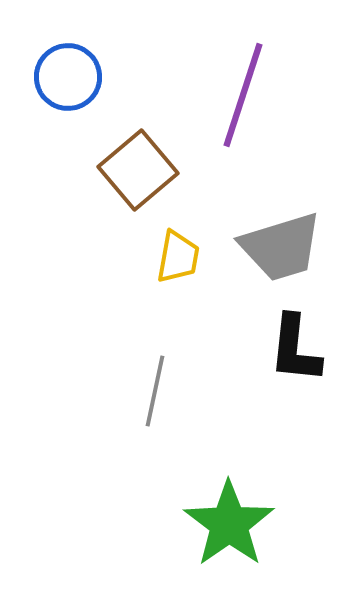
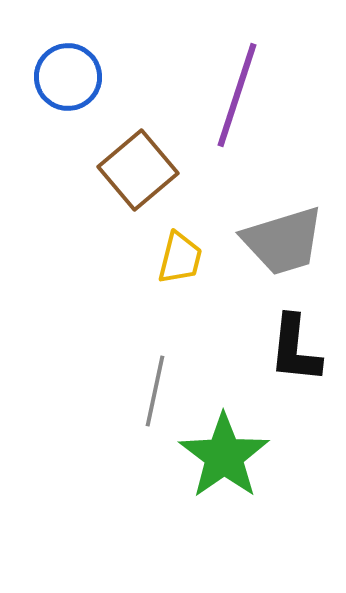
purple line: moved 6 px left
gray trapezoid: moved 2 px right, 6 px up
yellow trapezoid: moved 2 px right, 1 px down; rotated 4 degrees clockwise
green star: moved 5 px left, 68 px up
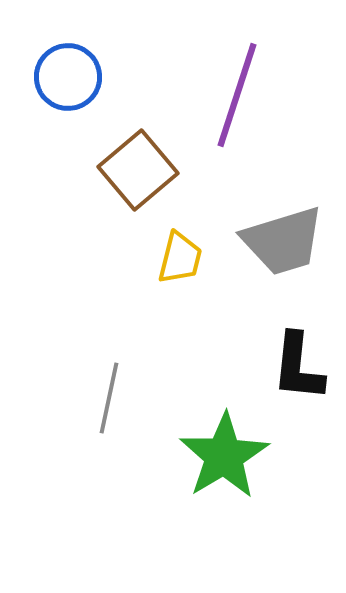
black L-shape: moved 3 px right, 18 px down
gray line: moved 46 px left, 7 px down
green star: rotated 4 degrees clockwise
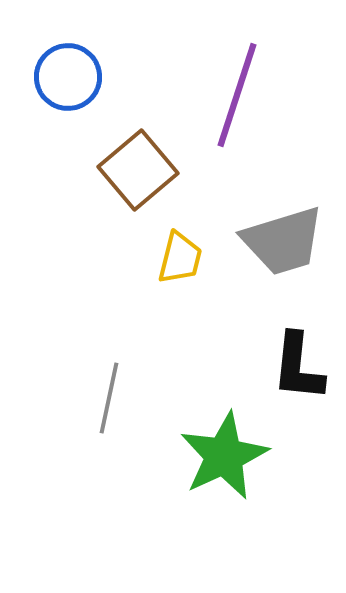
green star: rotated 6 degrees clockwise
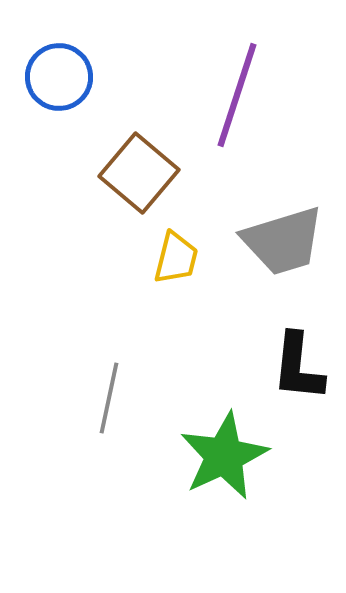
blue circle: moved 9 px left
brown square: moved 1 px right, 3 px down; rotated 10 degrees counterclockwise
yellow trapezoid: moved 4 px left
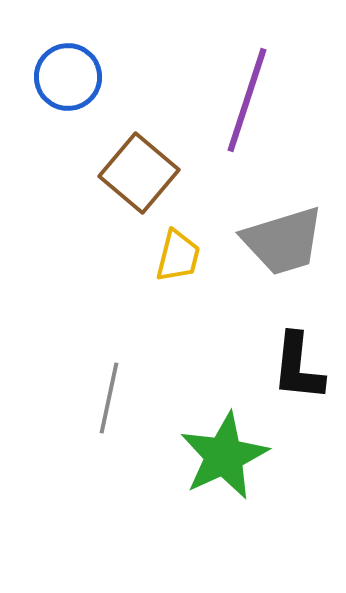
blue circle: moved 9 px right
purple line: moved 10 px right, 5 px down
yellow trapezoid: moved 2 px right, 2 px up
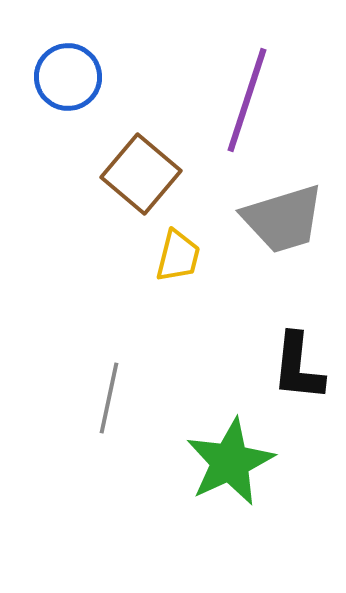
brown square: moved 2 px right, 1 px down
gray trapezoid: moved 22 px up
green star: moved 6 px right, 6 px down
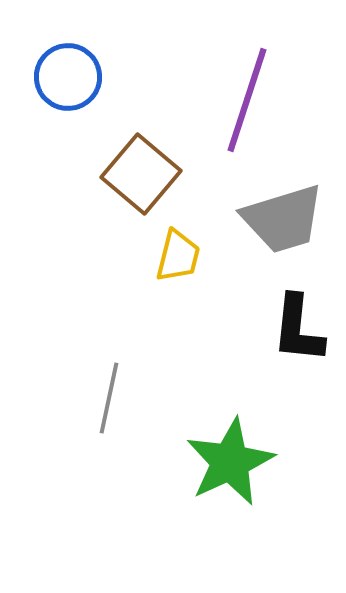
black L-shape: moved 38 px up
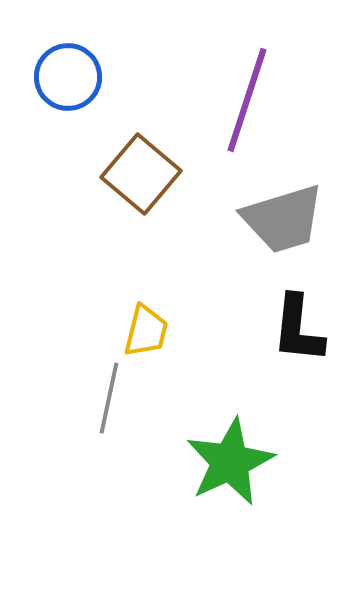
yellow trapezoid: moved 32 px left, 75 px down
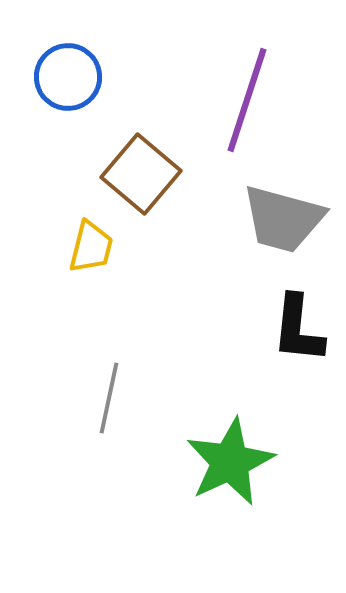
gray trapezoid: rotated 32 degrees clockwise
yellow trapezoid: moved 55 px left, 84 px up
